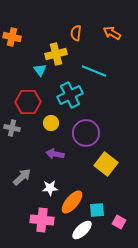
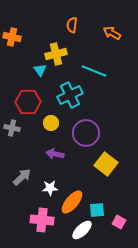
orange semicircle: moved 4 px left, 8 px up
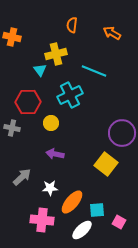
purple circle: moved 36 px right
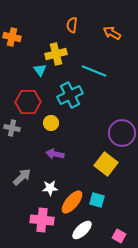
cyan square: moved 10 px up; rotated 21 degrees clockwise
pink square: moved 14 px down
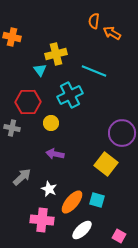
orange semicircle: moved 22 px right, 4 px up
white star: moved 1 px left, 1 px down; rotated 28 degrees clockwise
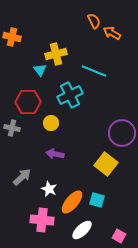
orange semicircle: rotated 147 degrees clockwise
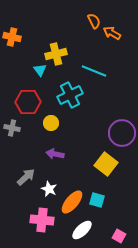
gray arrow: moved 4 px right
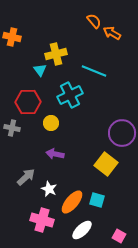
orange semicircle: rotated 14 degrees counterclockwise
pink cross: rotated 10 degrees clockwise
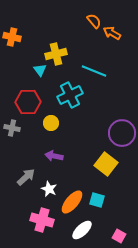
purple arrow: moved 1 px left, 2 px down
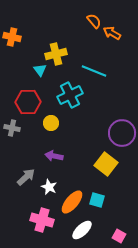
white star: moved 2 px up
